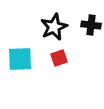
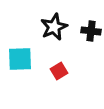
black cross: moved 6 px down
red square: moved 13 px down; rotated 12 degrees counterclockwise
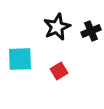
black star: moved 3 px right
black cross: rotated 30 degrees counterclockwise
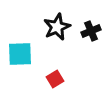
cyan square: moved 5 px up
red square: moved 4 px left, 8 px down
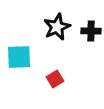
black cross: rotated 24 degrees clockwise
cyan square: moved 1 px left, 3 px down
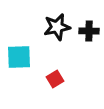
black star: rotated 12 degrees clockwise
black cross: moved 2 px left
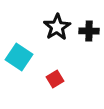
black star: rotated 20 degrees counterclockwise
cyan square: rotated 36 degrees clockwise
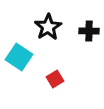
black star: moved 9 px left
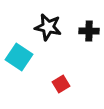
black star: rotated 28 degrees counterclockwise
red square: moved 6 px right, 5 px down
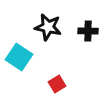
black cross: moved 1 px left
red square: moved 4 px left
